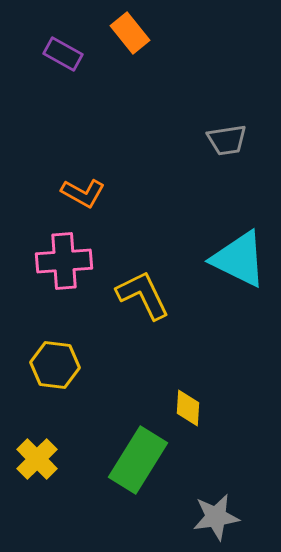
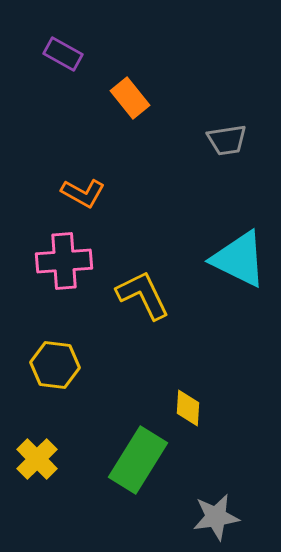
orange rectangle: moved 65 px down
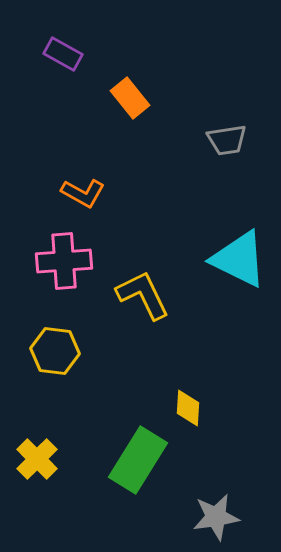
yellow hexagon: moved 14 px up
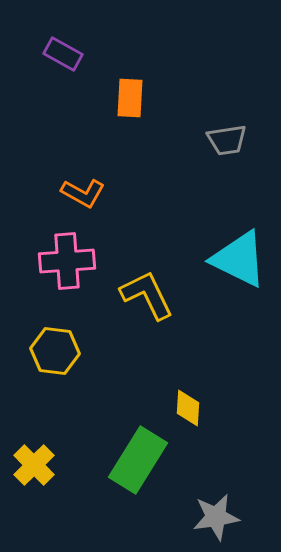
orange rectangle: rotated 42 degrees clockwise
pink cross: moved 3 px right
yellow L-shape: moved 4 px right
yellow cross: moved 3 px left, 6 px down
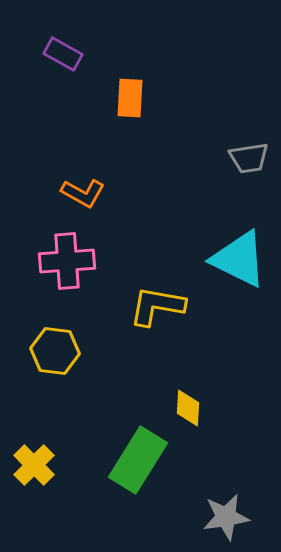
gray trapezoid: moved 22 px right, 18 px down
yellow L-shape: moved 10 px right, 11 px down; rotated 54 degrees counterclockwise
gray star: moved 10 px right
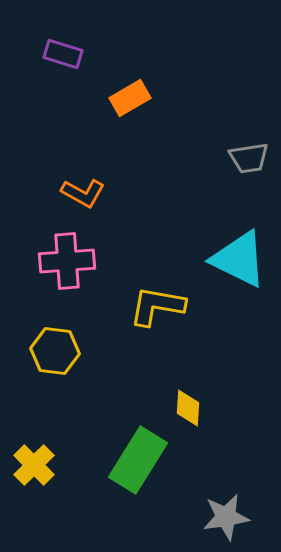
purple rectangle: rotated 12 degrees counterclockwise
orange rectangle: rotated 57 degrees clockwise
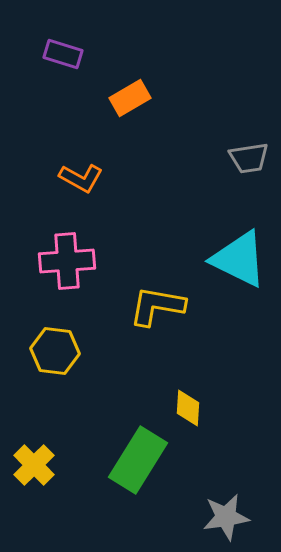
orange L-shape: moved 2 px left, 15 px up
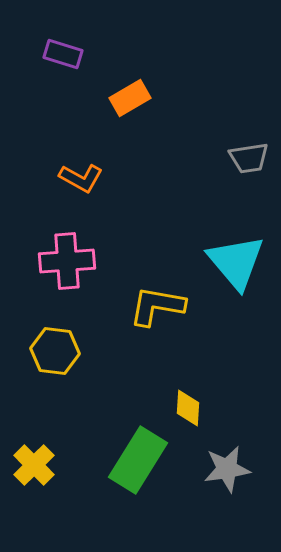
cyan triangle: moved 3 px left, 3 px down; rotated 24 degrees clockwise
gray star: moved 1 px right, 48 px up
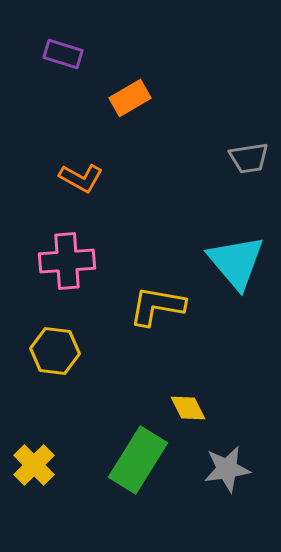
yellow diamond: rotated 30 degrees counterclockwise
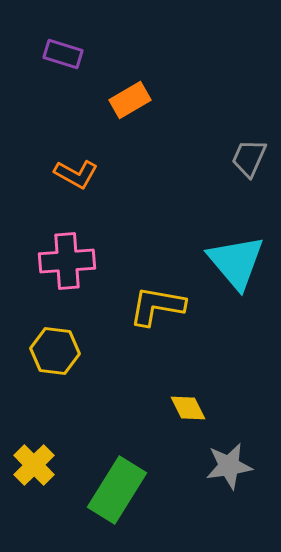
orange rectangle: moved 2 px down
gray trapezoid: rotated 123 degrees clockwise
orange L-shape: moved 5 px left, 4 px up
green rectangle: moved 21 px left, 30 px down
gray star: moved 2 px right, 3 px up
